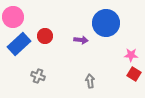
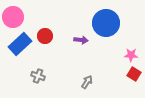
blue rectangle: moved 1 px right
gray arrow: moved 3 px left, 1 px down; rotated 40 degrees clockwise
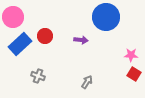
blue circle: moved 6 px up
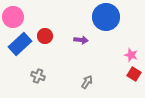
pink star: rotated 16 degrees clockwise
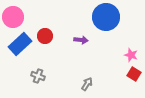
gray arrow: moved 2 px down
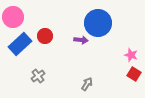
blue circle: moved 8 px left, 6 px down
gray cross: rotated 32 degrees clockwise
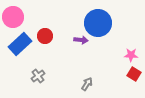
pink star: rotated 16 degrees counterclockwise
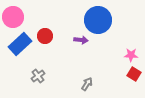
blue circle: moved 3 px up
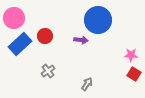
pink circle: moved 1 px right, 1 px down
gray cross: moved 10 px right, 5 px up
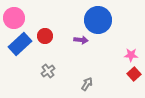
red square: rotated 16 degrees clockwise
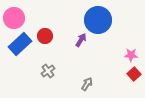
purple arrow: rotated 64 degrees counterclockwise
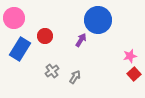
blue rectangle: moved 5 px down; rotated 15 degrees counterclockwise
pink star: moved 1 px left, 1 px down; rotated 16 degrees counterclockwise
gray cross: moved 4 px right
gray arrow: moved 12 px left, 7 px up
